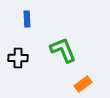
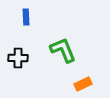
blue rectangle: moved 1 px left, 2 px up
orange rectangle: rotated 12 degrees clockwise
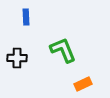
black cross: moved 1 px left
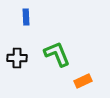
green L-shape: moved 6 px left, 4 px down
orange rectangle: moved 3 px up
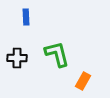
green L-shape: rotated 8 degrees clockwise
orange rectangle: rotated 36 degrees counterclockwise
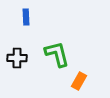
orange rectangle: moved 4 px left
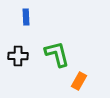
black cross: moved 1 px right, 2 px up
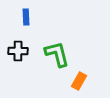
black cross: moved 5 px up
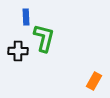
green L-shape: moved 13 px left, 16 px up; rotated 28 degrees clockwise
orange rectangle: moved 15 px right
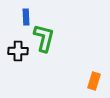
orange rectangle: rotated 12 degrees counterclockwise
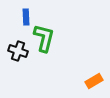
black cross: rotated 18 degrees clockwise
orange rectangle: rotated 42 degrees clockwise
